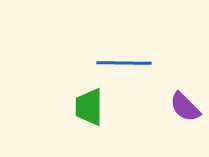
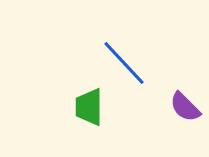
blue line: rotated 46 degrees clockwise
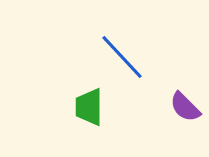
blue line: moved 2 px left, 6 px up
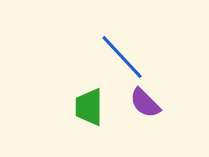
purple semicircle: moved 40 px left, 4 px up
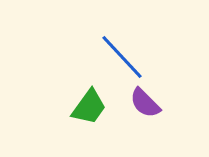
green trapezoid: rotated 144 degrees counterclockwise
